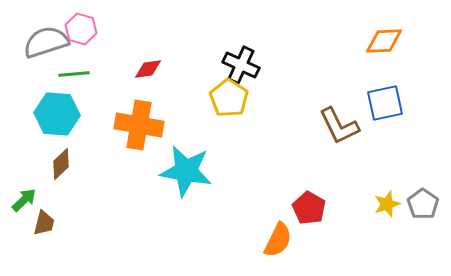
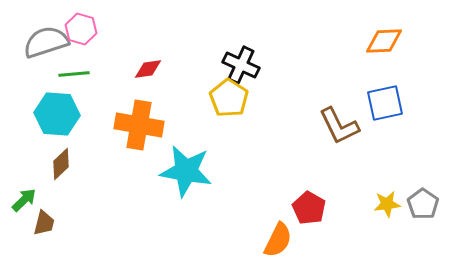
yellow star: rotated 12 degrees clockwise
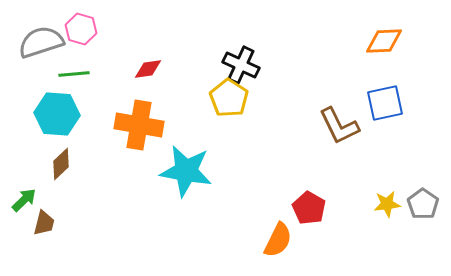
gray semicircle: moved 5 px left
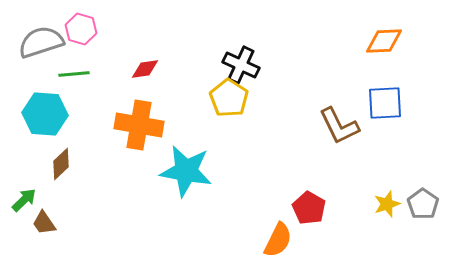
red diamond: moved 3 px left
blue square: rotated 9 degrees clockwise
cyan hexagon: moved 12 px left
yellow star: rotated 12 degrees counterclockwise
brown trapezoid: rotated 132 degrees clockwise
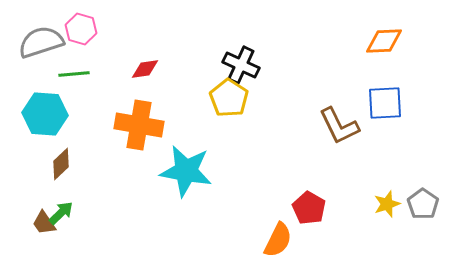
green arrow: moved 37 px right, 13 px down
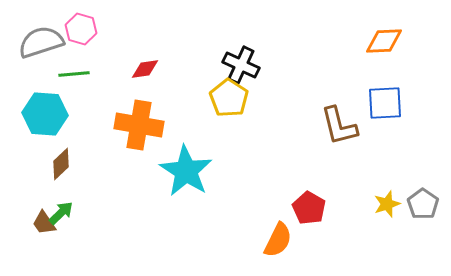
brown L-shape: rotated 12 degrees clockwise
cyan star: rotated 22 degrees clockwise
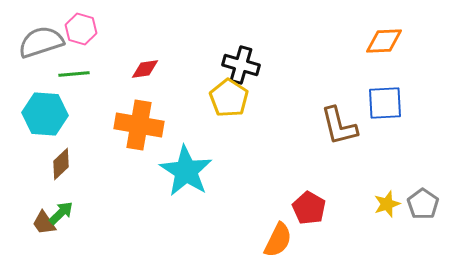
black cross: rotated 9 degrees counterclockwise
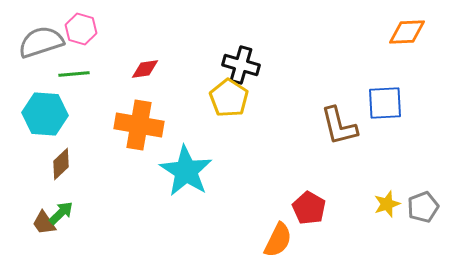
orange diamond: moved 23 px right, 9 px up
gray pentagon: moved 3 px down; rotated 16 degrees clockwise
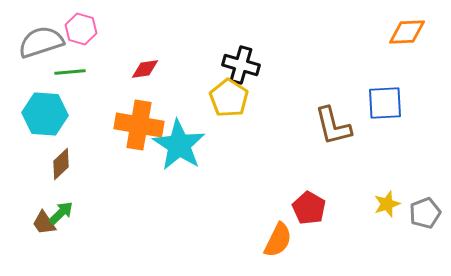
green line: moved 4 px left, 2 px up
brown L-shape: moved 6 px left
cyan star: moved 7 px left, 26 px up
gray pentagon: moved 2 px right, 6 px down
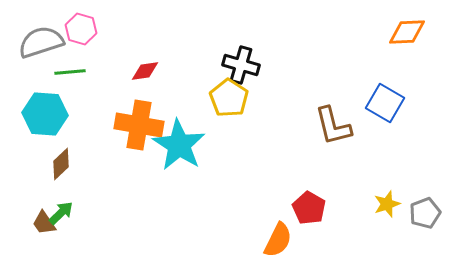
red diamond: moved 2 px down
blue square: rotated 33 degrees clockwise
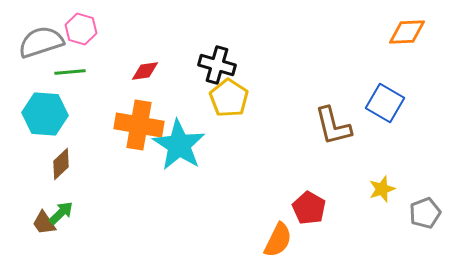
black cross: moved 24 px left
yellow star: moved 5 px left, 15 px up
